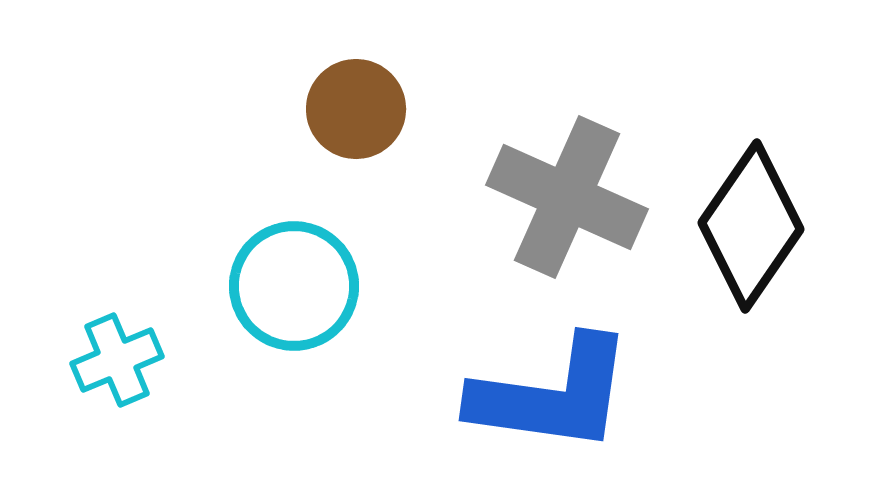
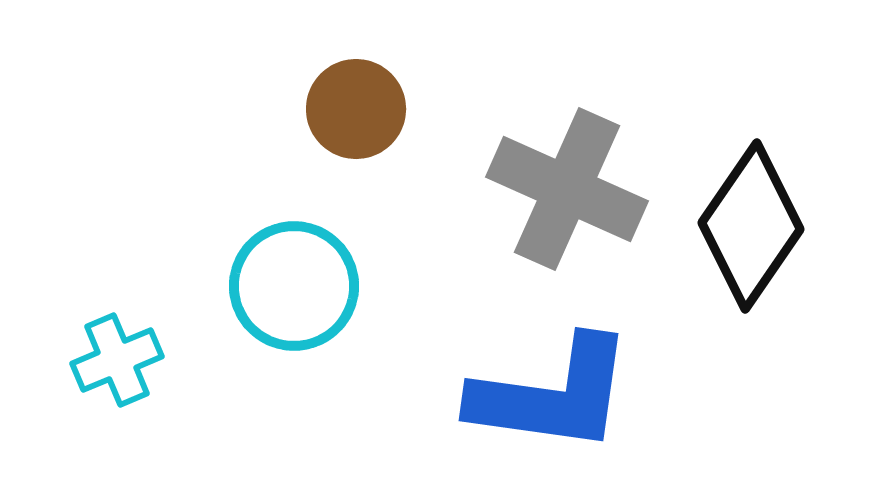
gray cross: moved 8 px up
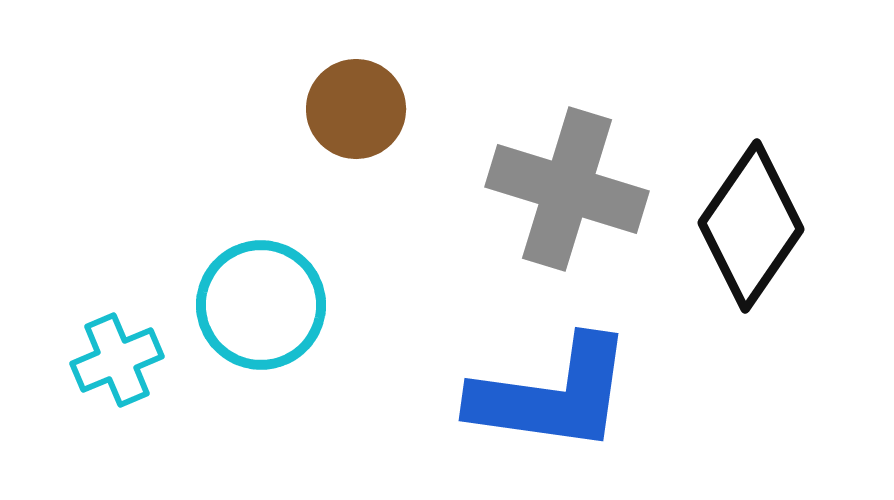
gray cross: rotated 7 degrees counterclockwise
cyan circle: moved 33 px left, 19 px down
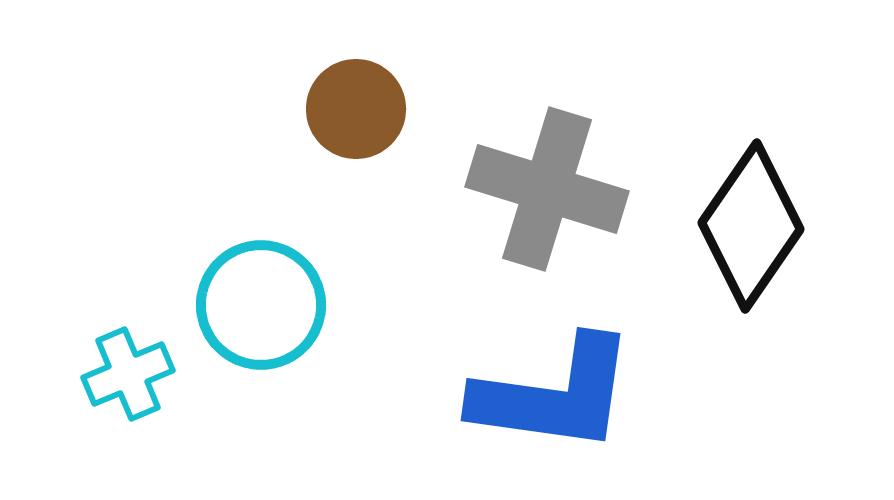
gray cross: moved 20 px left
cyan cross: moved 11 px right, 14 px down
blue L-shape: moved 2 px right
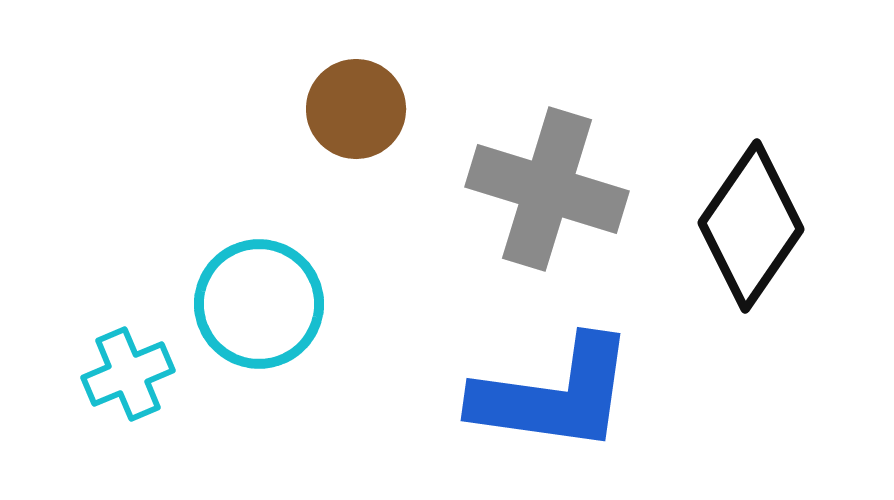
cyan circle: moved 2 px left, 1 px up
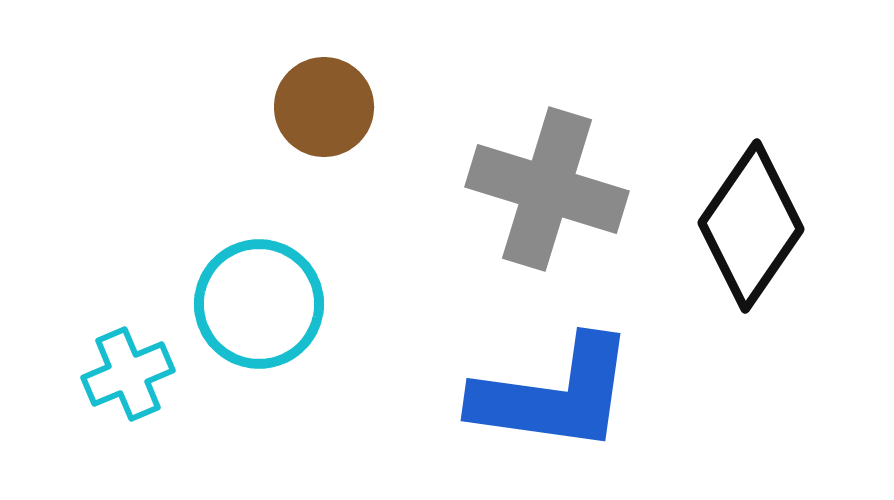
brown circle: moved 32 px left, 2 px up
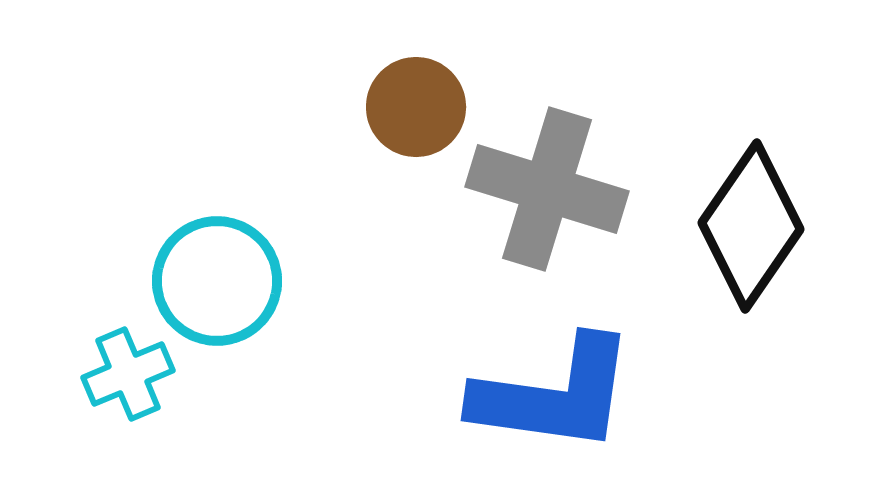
brown circle: moved 92 px right
cyan circle: moved 42 px left, 23 px up
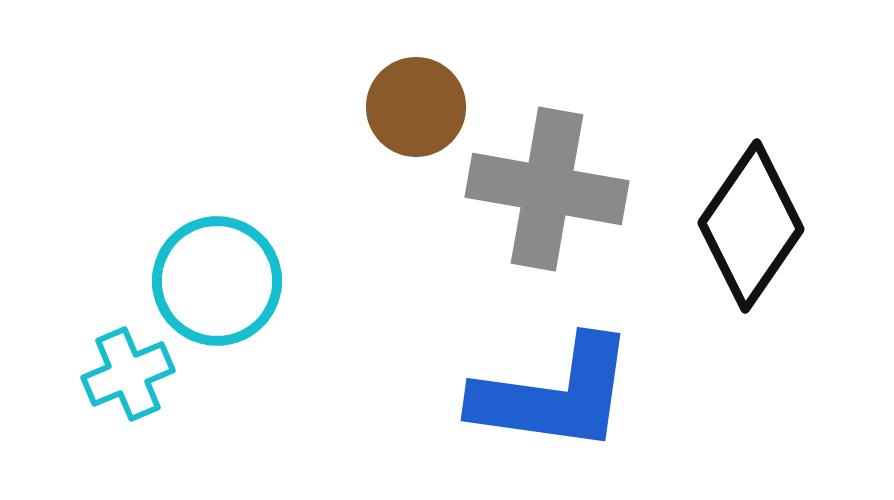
gray cross: rotated 7 degrees counterclockwise
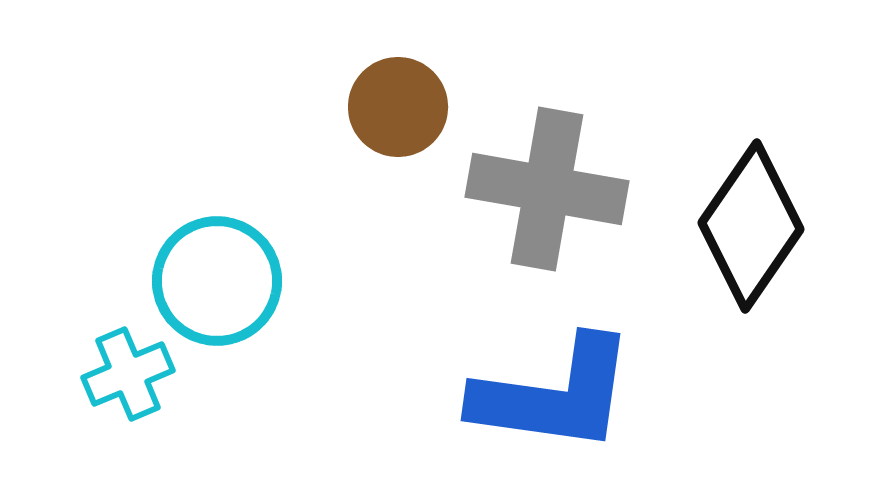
brown circle: moved 18 px left
